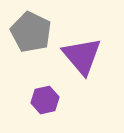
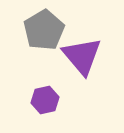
gray pentagon: moved 13 px right, 2 px up; rotated 15 degrees clockwise
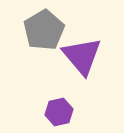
purple hexagon: moved 14 px right, 12 px down
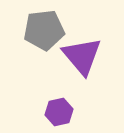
gray pentagon: rotated 24 degrees clockwise
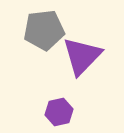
purple triangle: rotated 24 degrees clockwise
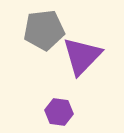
purple hexagon: rotated 20 degrees clockwise
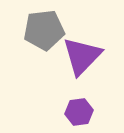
purple hexagon: moved 20 px right; rotated 16 degrees counterclockwise
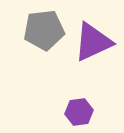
purple triangle: moved 11 px right, 14 px up; rotated 21 degrees clockwise
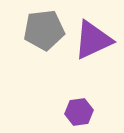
purple triangle: moved 2 px up
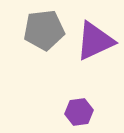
purple triangle: moved 2 px right, 1 px down
